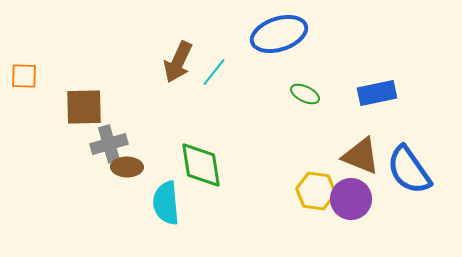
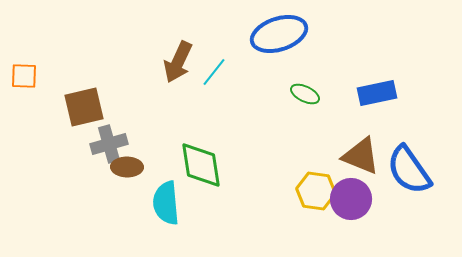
brown square: rotated 12 degrees counterclockwise
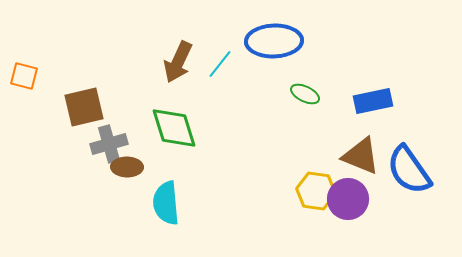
blue ellipse: moved 5 px left, 7 px down; rotated 16 degrees clockwise
cyan line: moved 6 px right, 8 px up
orange square: rotated 12 degrees clockwise
blue rectangle: moved 4 px left, 8 px down
green diamond: moved 27 px left, 37 px up; rotated 9 degrees counterclockwise
purple circle: moved 3 px left
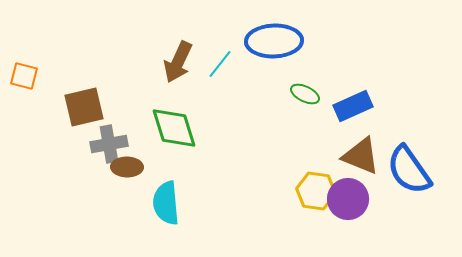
blue rectangle: moved 20 px left, 5 px down; rotated 12 degrees counterclockwise
gray cross: rotated 6 degrees clockwise
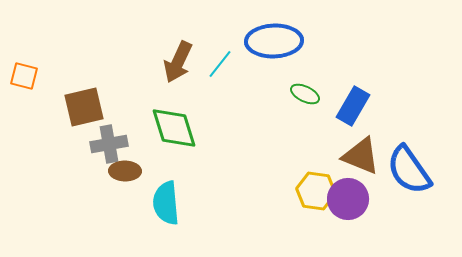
blue rectangle: rotated 36 degrees counterclockwise
brown ellipse: moved 2 px left, 4 px down
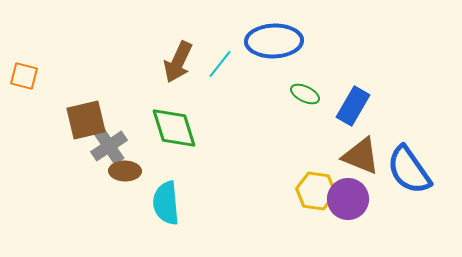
brown square: moved 2 px right, 13 px down
gray cross: moved 2 px down; rotated 24 degrees counterclockwise
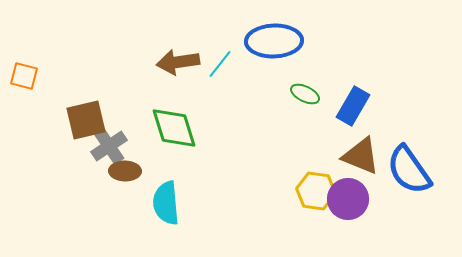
brown arrow: rotated 57 degrees clockwise
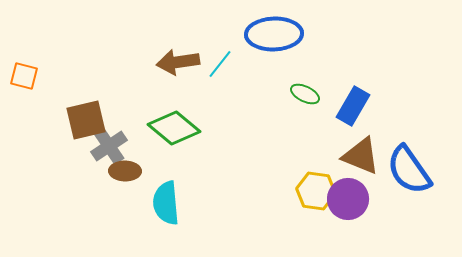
blue ellipse: moved 7 px up
green diamond: rotated 33 degrees counterclockwise
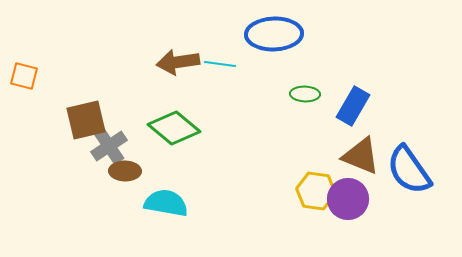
cyan line: rotated 60 degrees clockwise
green ellipse: rotated 24 degrees counterclockwise
cyan semicircle: rotated 105 degrees clockwise
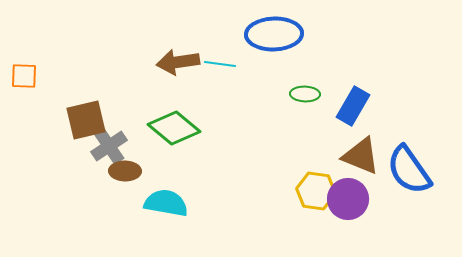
orange square: rotated 12 degrees counterclockwise
